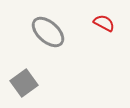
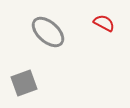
gray square: rotated 16 degrees clockwise
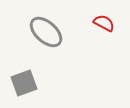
gray ellipse: moved 2 px left
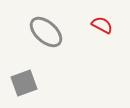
red semicircle: moved 2 px left, 2 px down
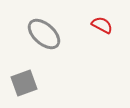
gray ellipse: moved 2 px left, 2 px down
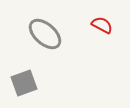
gray ellipse: moved 1 px right
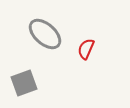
red semicircle: moved 16 px left, 24 px down; rotated 95 degrees counterclockwise
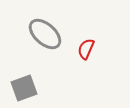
gray square: moved 5 px down
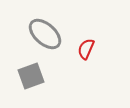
gray square: moved 7 px right, 12 px up
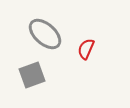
gray square: moved 1 px right, 1 px up
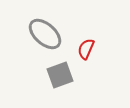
gray square: moved 28 px right
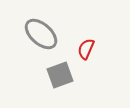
gray ellipse: moved 4 px left
